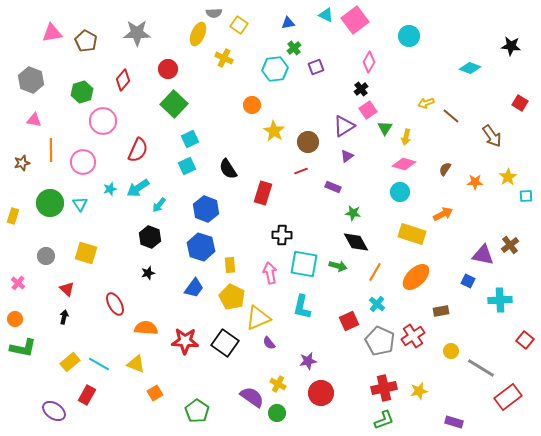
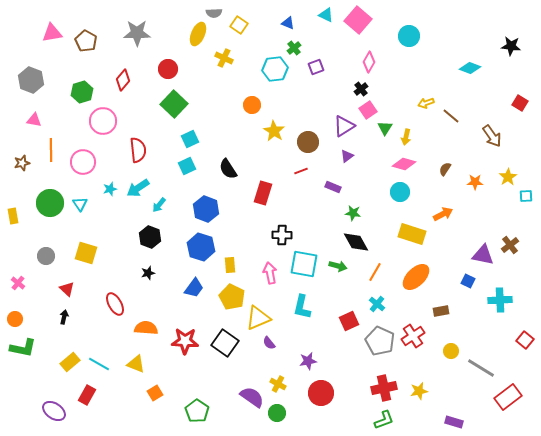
pink square at (355, 20): moved 3 px right; rotated 12 degrees counterclockwise
blue triangle at (288, 23): rotated 32 degrees clockwise
red semicircle at (138, 150): rotated 30 degrees counterclockwise
yellow rectangle at (13, 216): rotated 28 degrees counterclockwise
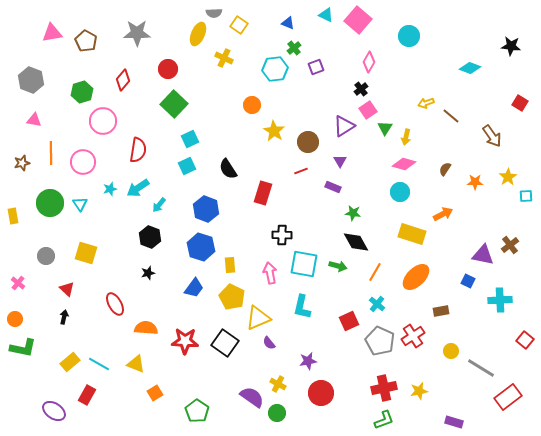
orange line at (51, 150): moved 3 px down
red semicircle at (138, 150): rotated 15 degrees clockwise
purple triangle at (347, 156): moved 7 px left, 5 px down; rotated 24 degrees counterclockwise
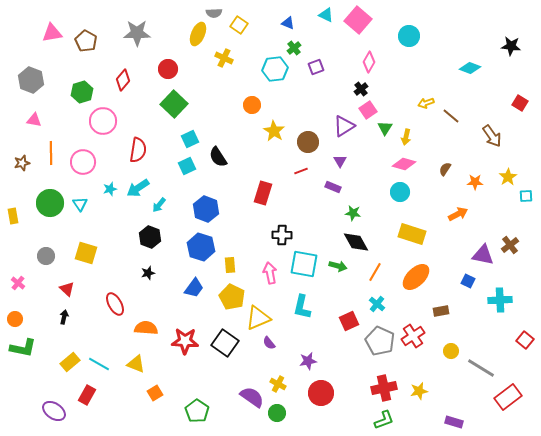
black semicircle at (228, 169): moved 10 px left, 12 px up
orange arrow at (443, 214): moved 15 px right
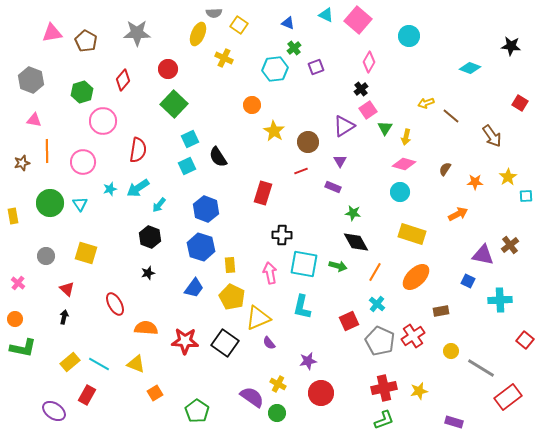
orange line at (51, 153): moved 4 px left, 2 px up
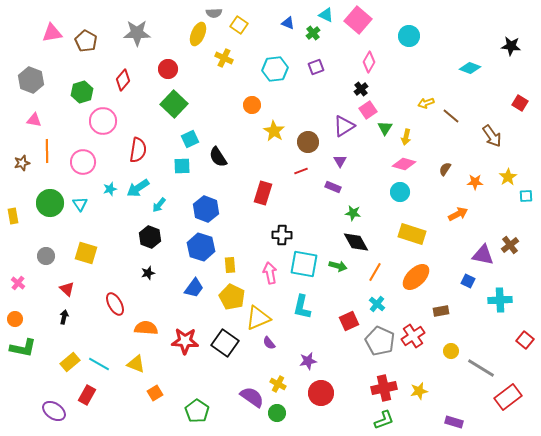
green cross at (294, 48): moved 19 px right, 15 px up
cyan square at (187, 166): moved 5 px left; rotated 24 degrees clockwise
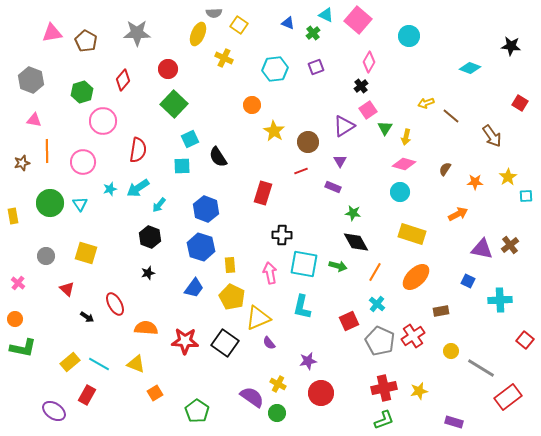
black cross at (361, 89): moved 3 px up
purple triangle at (483, 255): moved 1 px left, 6 px up
black arrow at (64, 317): moved 23 px right; rotated 112 degrees clockwise
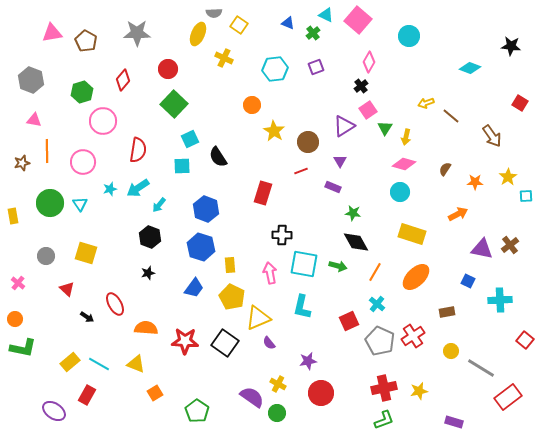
brown rectangle at (441, 311): moved 6 px right, 1 px down
